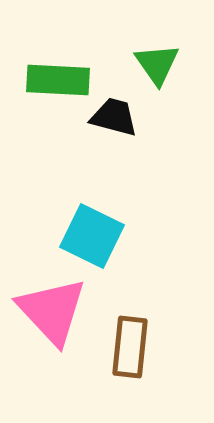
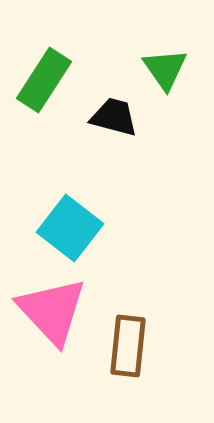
green triangle: moved 8 px right, 5 px down
green rectangle: moved 14 px left; rotated 60 degrees counterclockwise
cyan square: moved 22 px left, 8 px up; rotated 12 degrees clockwise
brown rectangle: moved 2 px left, 1 px up
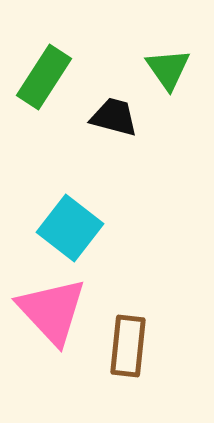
green triangle: moved 3 px right
green rectangle: moved 3 px up
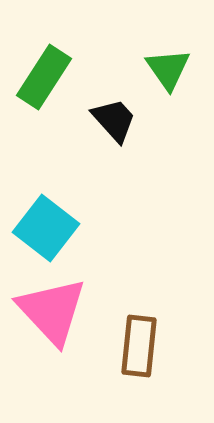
black trapezoid: moved 3 px down; rotated 33 degrees clockwise
cyan square: moved 24 px left
brown rectangle: moved 11 px right
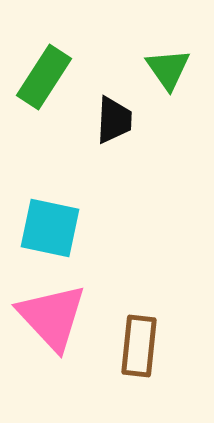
black trapezoid: rotated 45 degrees clockwise
cyan square: moved 4 px right; rotated 26 degrees counterclockwise
pink triangle: moved 6 px down
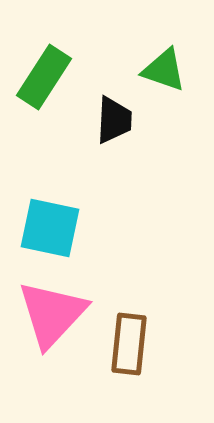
green triangle: moved 4 px left, 1 px down; rotated 36 degrees counterclockwise
pink triangle: moved 3 px up; rotated 26 degrees clockwise
brown rectangle: moved 10 px left, 2 px up
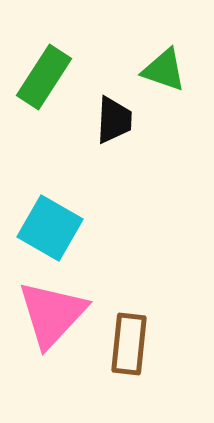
cyan square: rotated 18 degrees clockwise
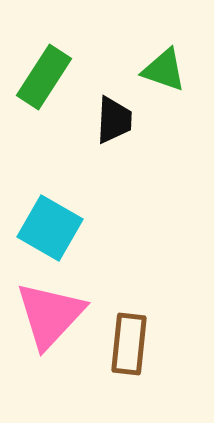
pink triangle: moved 2 px left, 1 px down
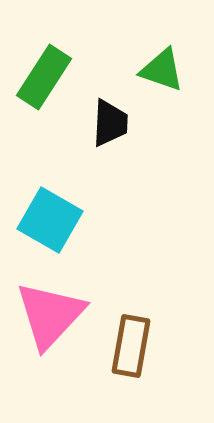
green triangle: moved 2 px left
black trapezoid: moved 4 px left, 3 px down
cyan square: moved 8 px up
brown rectangle: moved 2 px right, 2 px down; rotated 4 degrees clockwise
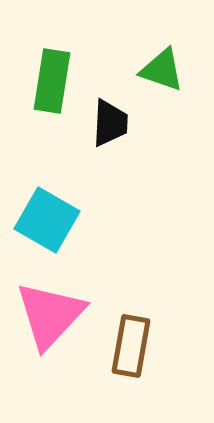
green rectangle: moved 8 px right, 4 px down; rotated 24 degrees counterclockwise
cyan square: moved 3 px left
